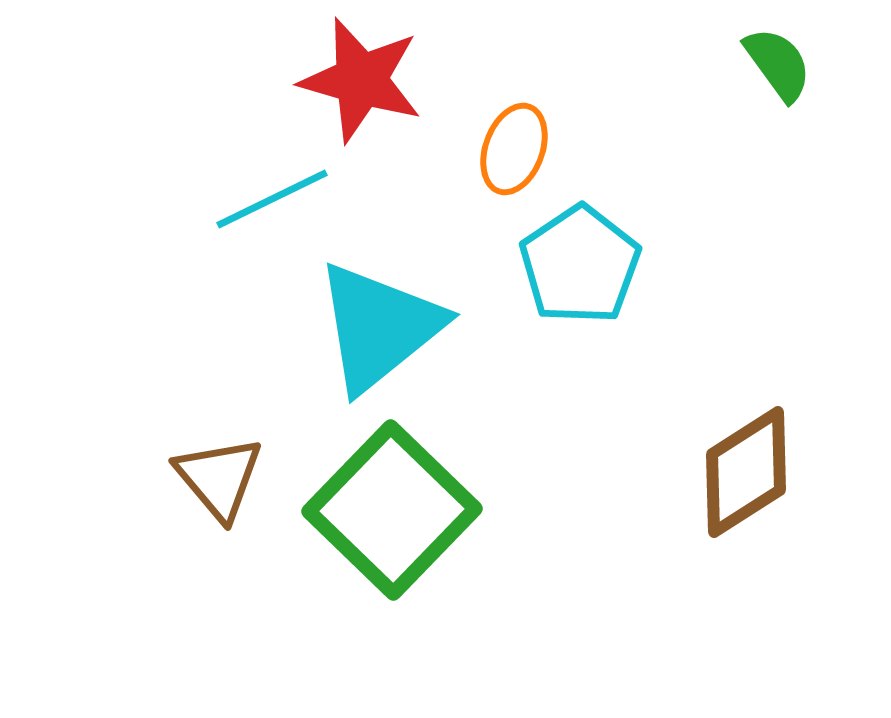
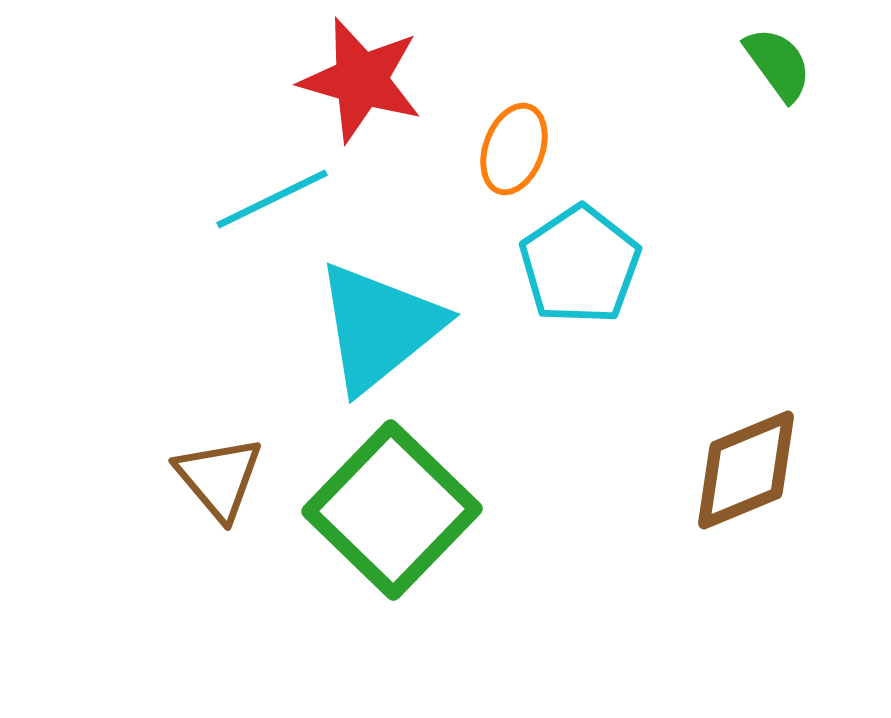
brown diamond: moved 2 px up; rotated 10 degrees clockwise
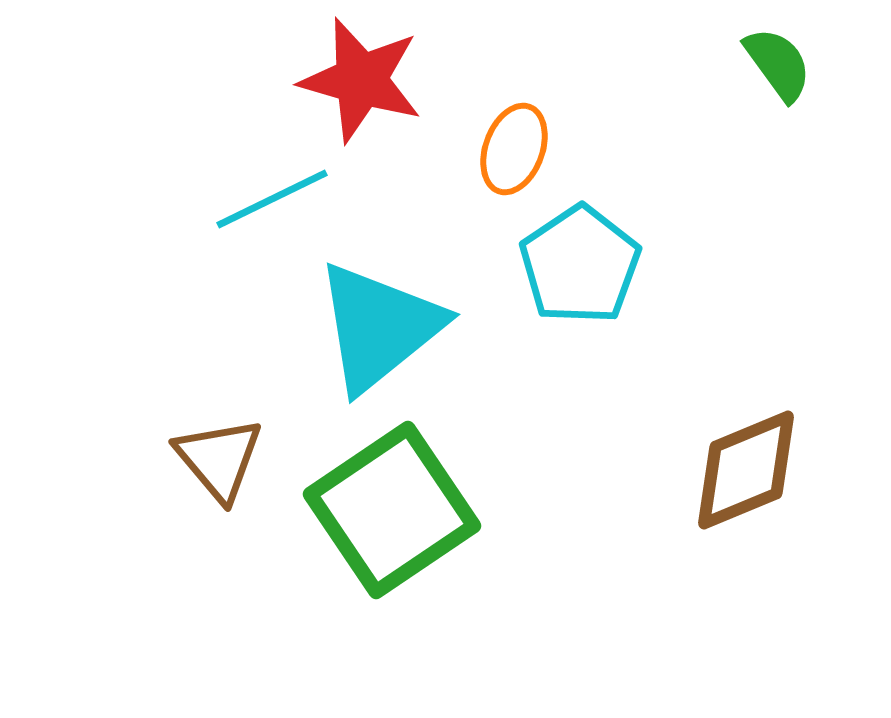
brown triangle: moved 19 px up
green square: rotated 12 degrees clockwise
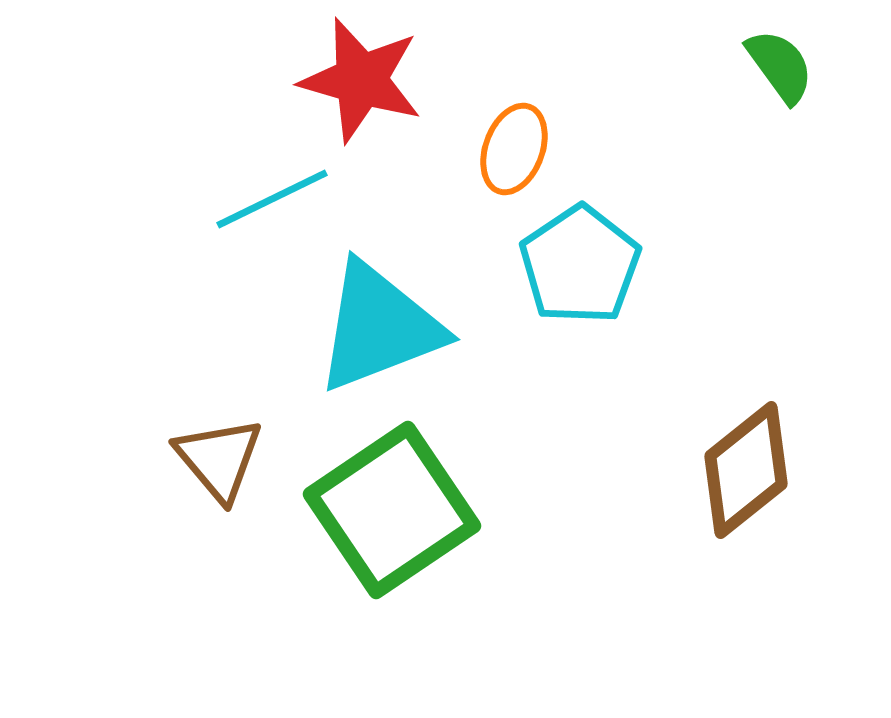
green semicircle: moved 2 px right, 2 px down
cyan triangle: rotated 18 degrees clockwise
brown diamond: rotated 16 degrees counterclockwise
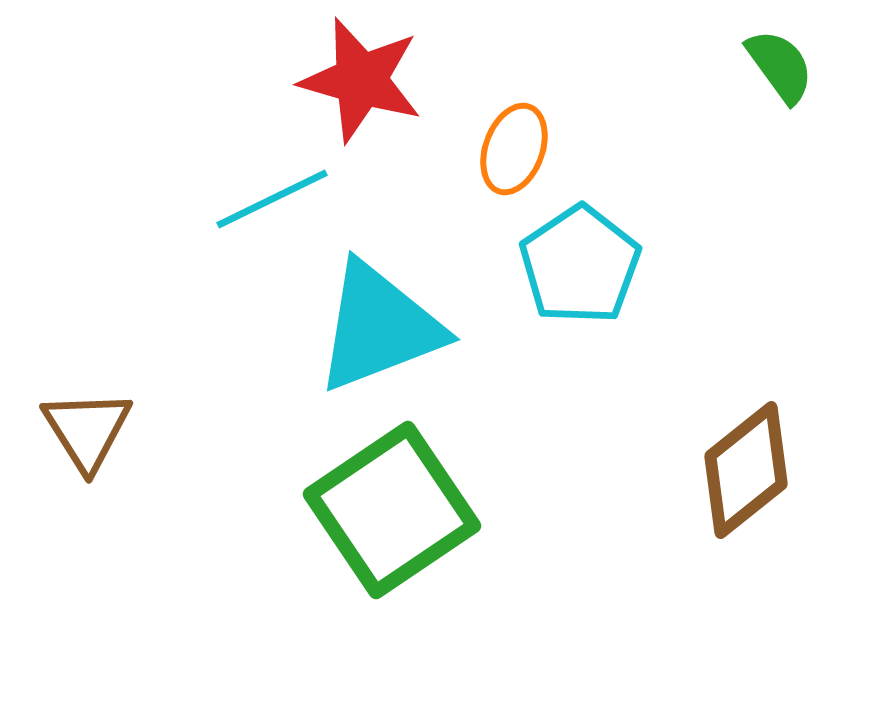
brown triangle: moved 132 px left, 29 px up; rotated 8 degrees clockwise
